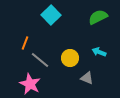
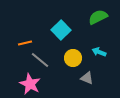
cyan square: moved 10 px right, 15 px down
orange line: rotated 56 degrees clockwise
yellow circle: moved 3 px right
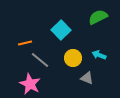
cyan arrow: moved 3 px down
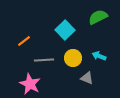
cyan square: moved 4 px right
orange line: moved 1 px left, 2 px up; rotated 24 degrees counterclockwise
cyan arrow: moved 1 px down
gray line: moved 4 px right; rotated 42 degrees counterclockwise
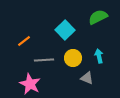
cyan arrow: rotated 56 degrees clockwise
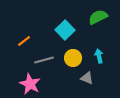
gray line: rotated 12 degrees counterclockwise
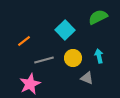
pink star: rotated 20 degrees clockwise
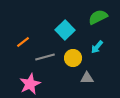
orange line: moved 1 px left, 1 px down
cyan arrow: moved 2 px left, 9 px up; rotated 128 degrees counterclockwise
gray line: moved 1 px right, 3 px up
gray triangle: rotated 24 degrees counterclockwise
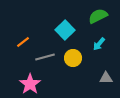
green semicircle: moved 1 px up
cyan arrow: moved 2 px right, 3 px up
gray triangle: moved 19 px right
pink star: rotated 10 degrees counterclockwise
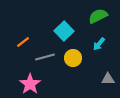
cyan square: moved 1 px left, 1 px down
gray triangle: moved 2 px right, 1 px down
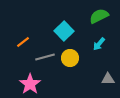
green semicircle: moved 1 px right
yellow circle: moved 3 px left
